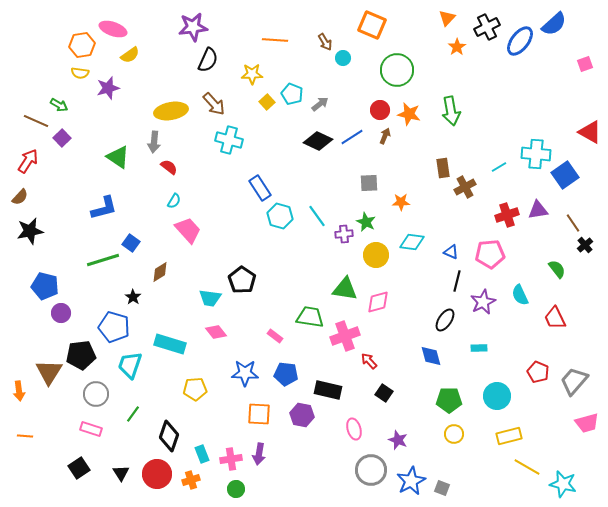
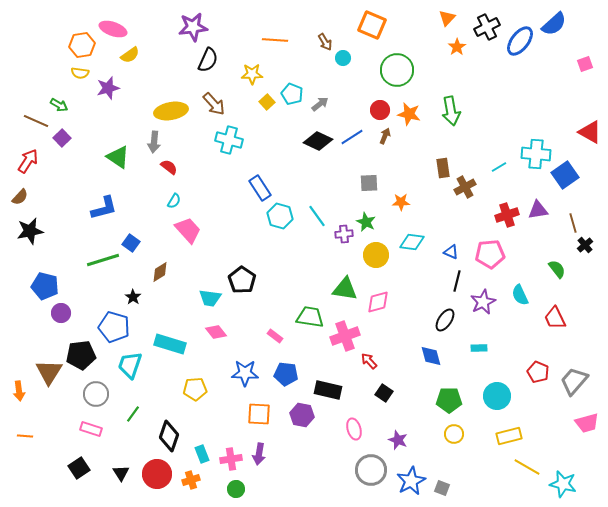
brown line at (573, 223): rotated 18 degrees clockwise
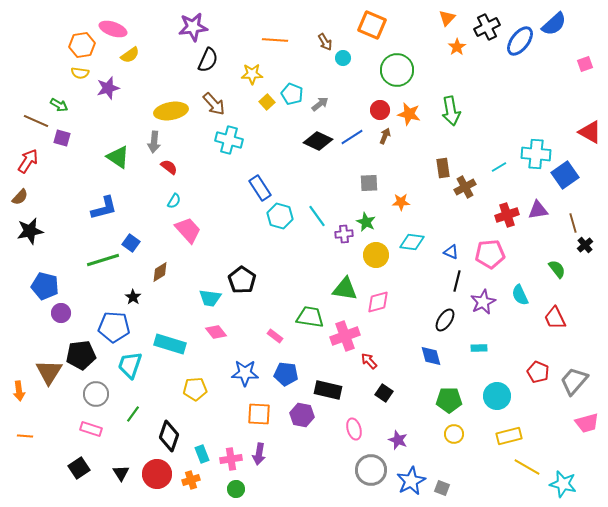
purple square at (62, 138): rotated 30 degrees counterclockwise
blue pentagon at (114, 327): rotated 12 degrees counterclockwise
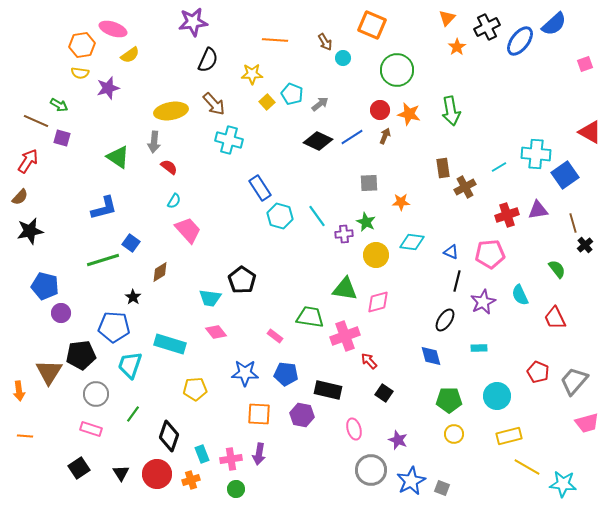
purple star at (193, 27): moved 5 px up
cyan star at (563, 484): rotated 8 degrees counterclockwise
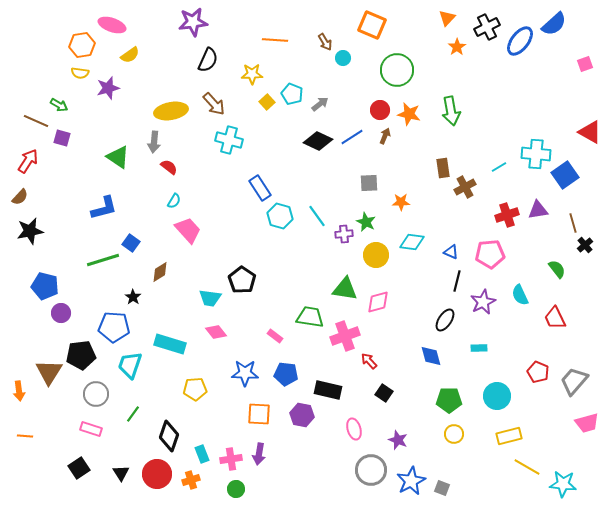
pink ellipse at (113, 29): moved 1 px left, 4 px up
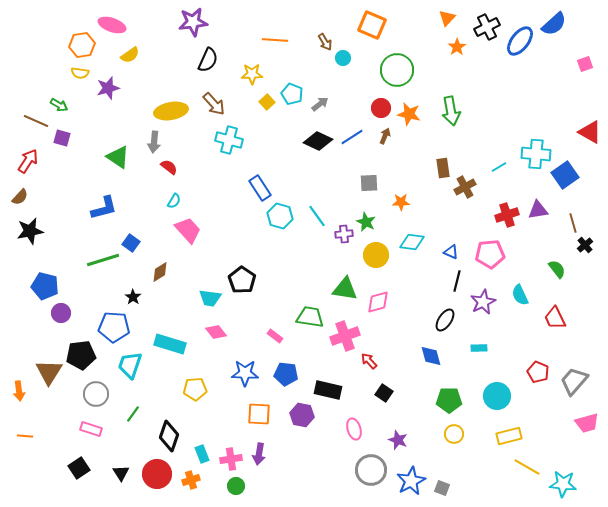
red circle at (380, 110): moved 1 px right, 2 px up
green circle at (236, 489): moved 3 px up
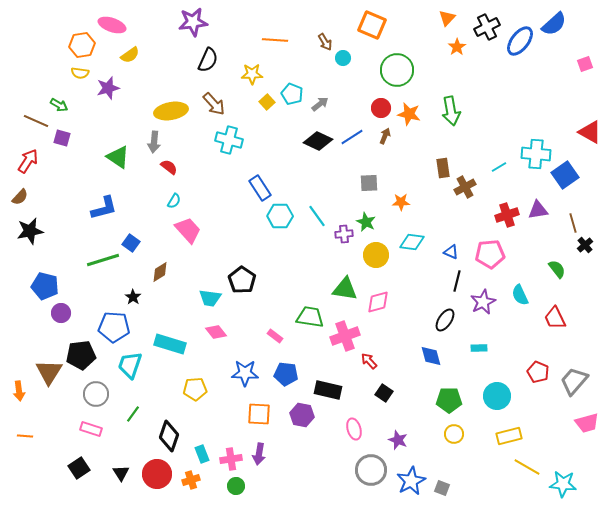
cyan hexagon at (280, 216): rotated 15 degrees counterclockwise
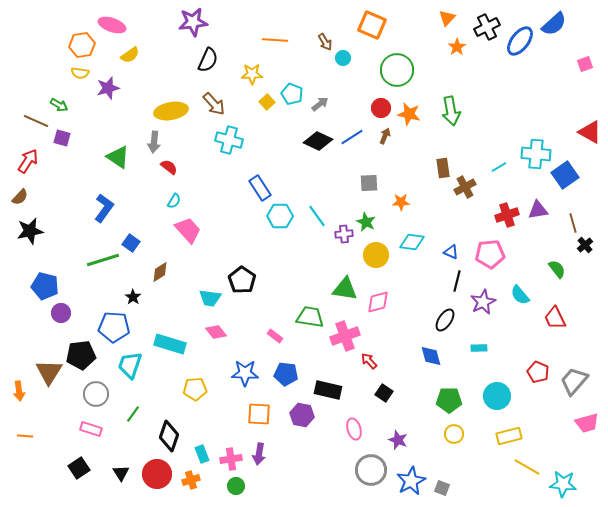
blue L-shape at (104, 208): rotated 40 degrees counterclockwise
cyan semicircle at (520, 295): rotated 15 degrees counterclockwise
